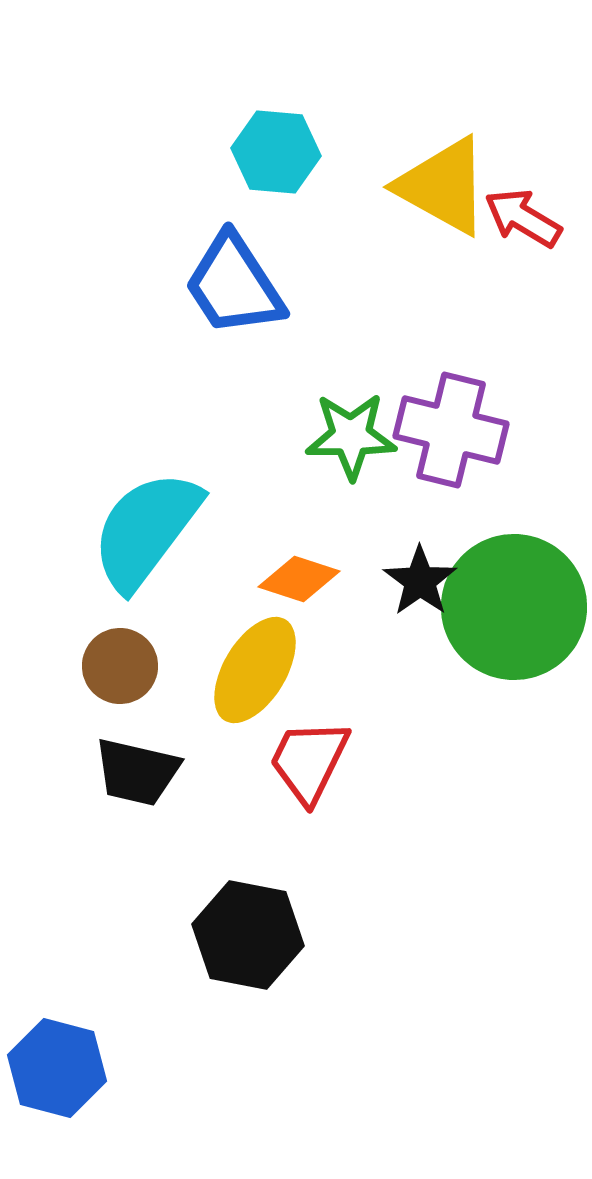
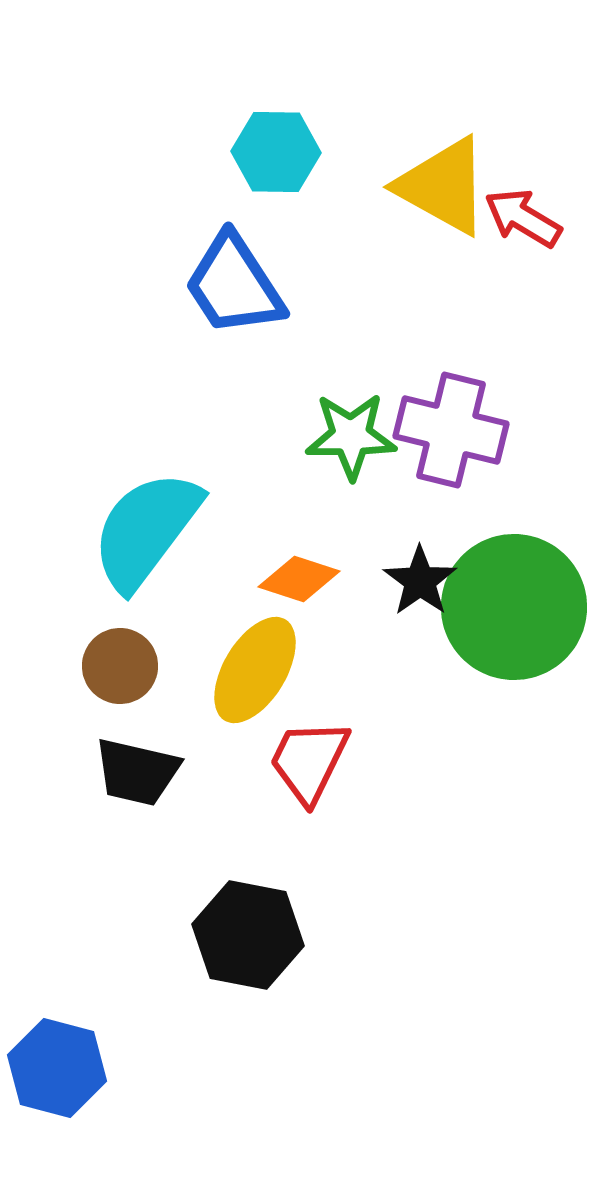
cyan hexagon: rotated 4 degrees counterclockwise
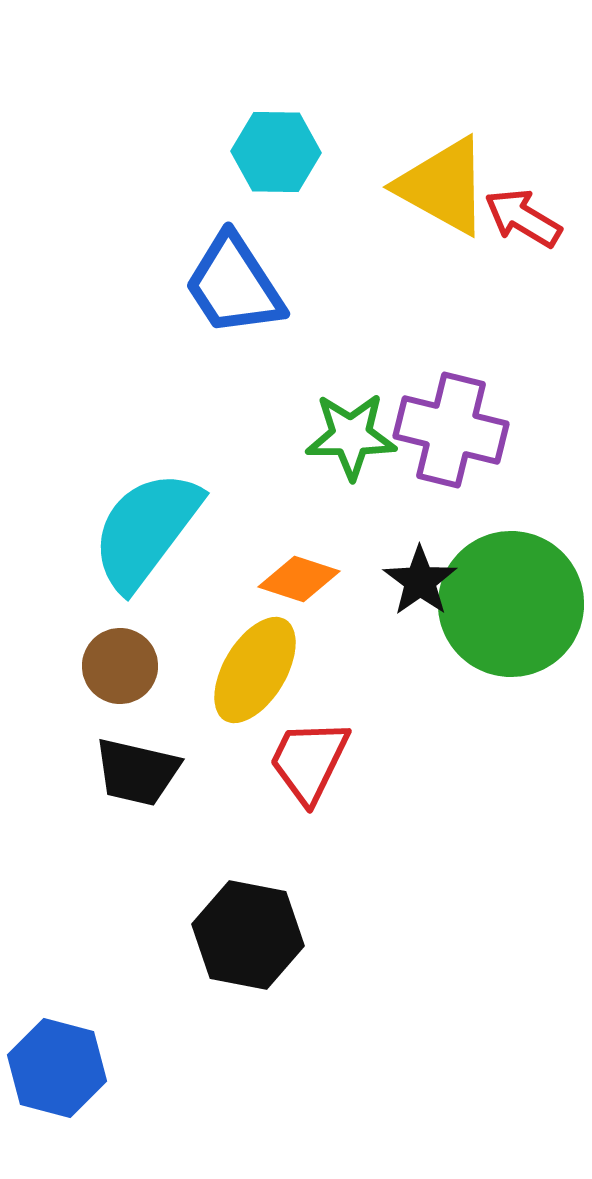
green circle: moved 3 px left, 3 px up
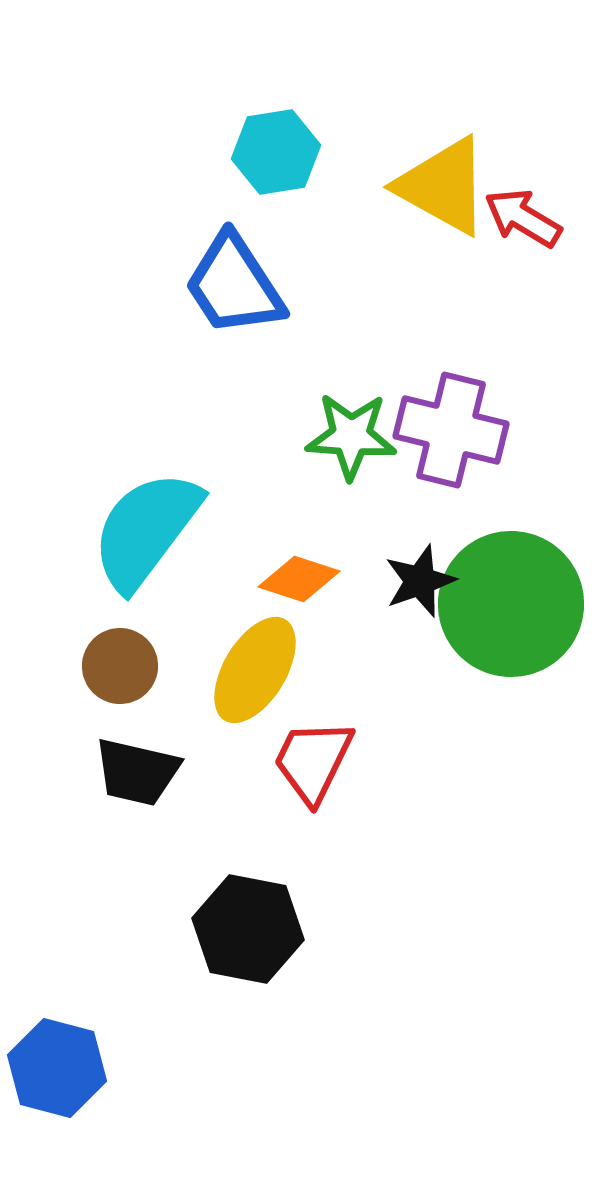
cyan hexagon: rotated 10 degrees counterclockwise
green star: rotated 4 degrees clockwise
black star: rotated 16 degrees clockwise
red trapezoid: moved 4 px right
black hexagon: moved 6 px up
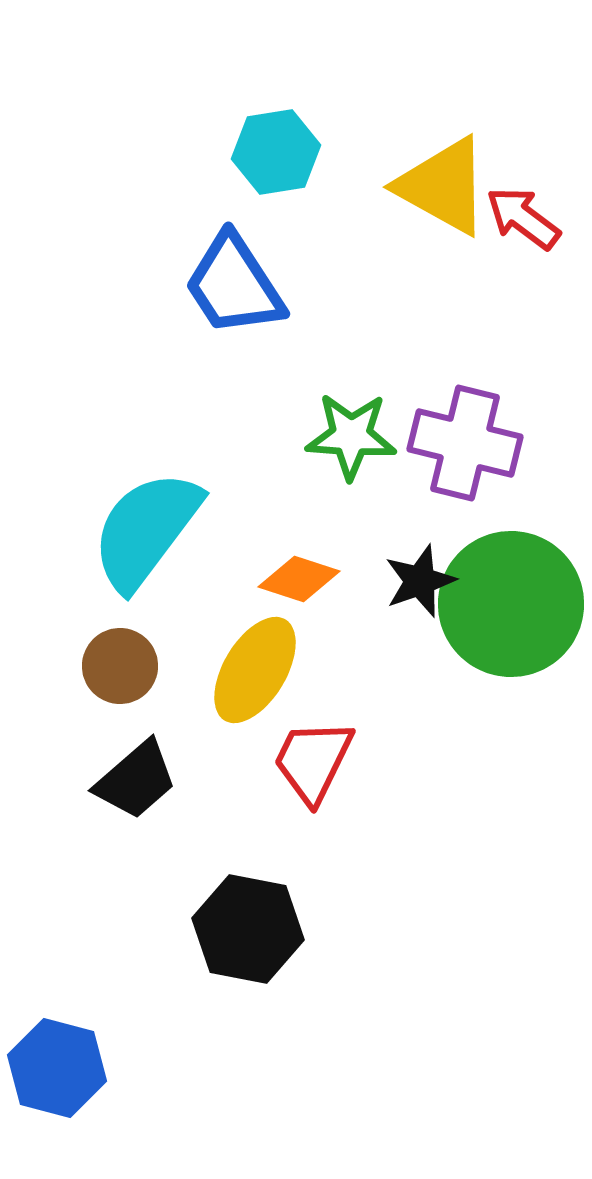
red arrow: rotated 6 degrees clockwise
purple cross: moved 14 px right, 13 px down
black trapezoid: moved 1 px left, 8 px down; rotated 54 degrees counterclockwise
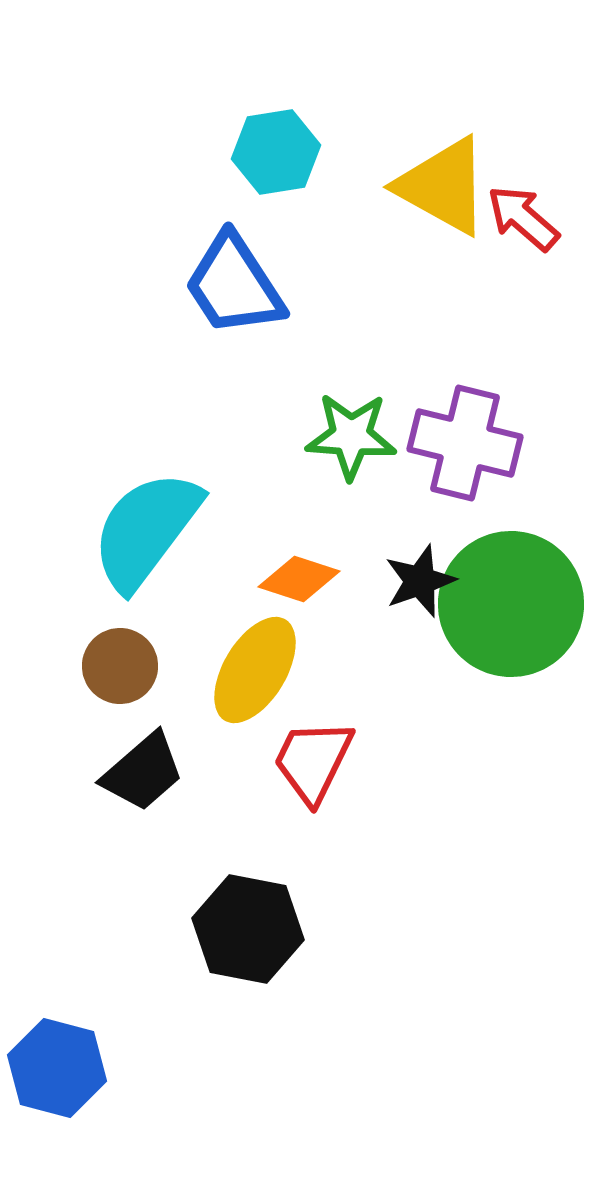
red arrow: rotated 4 degrees clockwise
black trapezoid: moved 7 px right, 8 px up
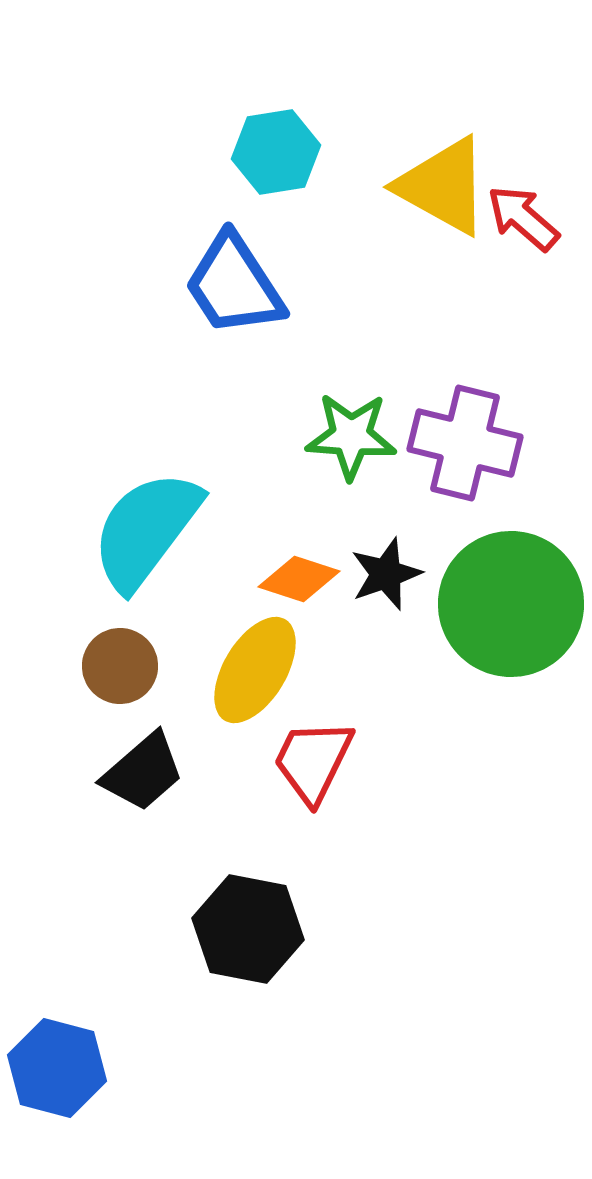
black star: moved 34 px left, 7 px up
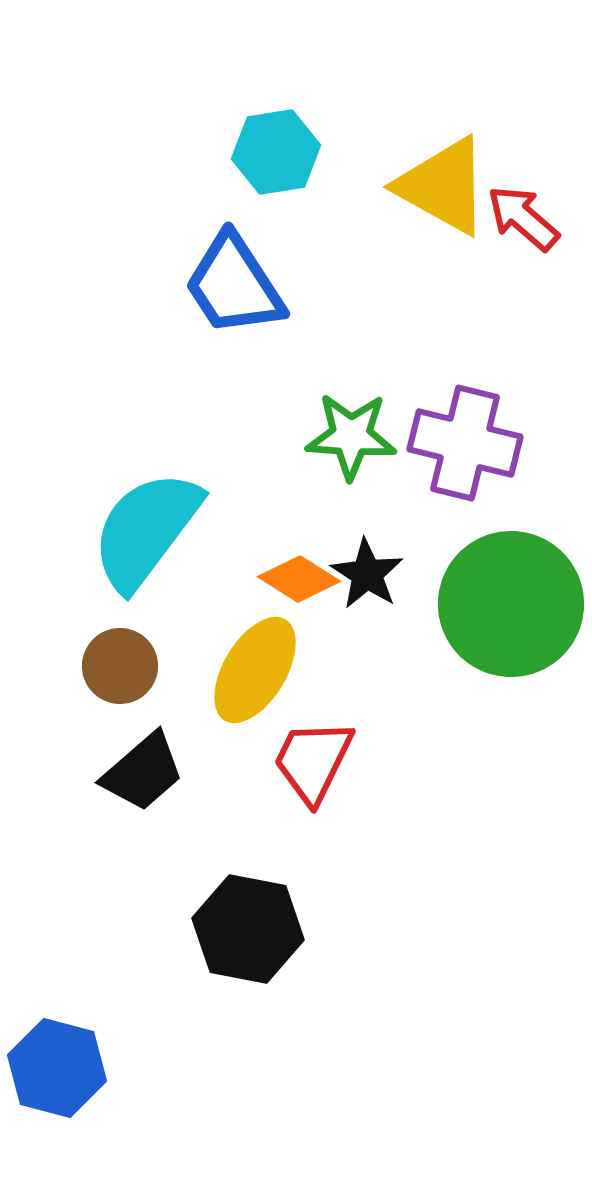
black star: moved 19 px left; rotated 20 degrees counterclockwise
orange diamond: rotated 14 degrees clockwise
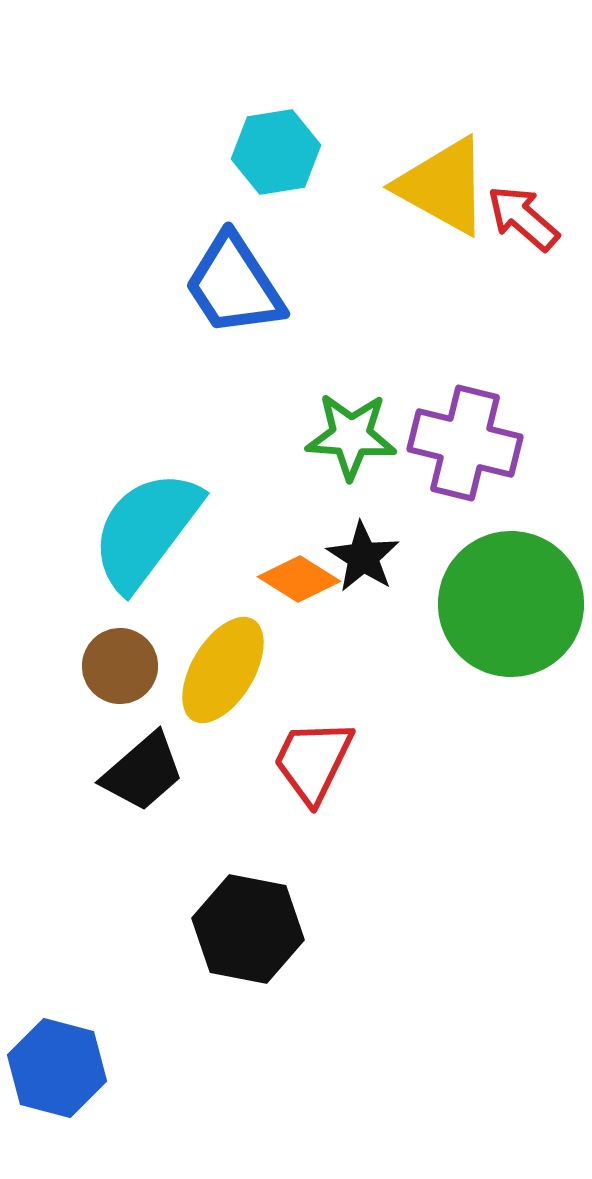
black star: moved 4 px left, 17 px up
yellow ellipse: moved 32 px left
